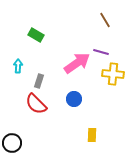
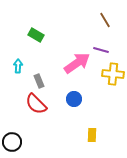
purple line: moved 2 px up
gray rectangle: rotated 40 degrees counterclockwise
black circle: moved 1 px up
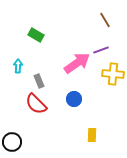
purple line: rotated 35 degrees counterclockwise
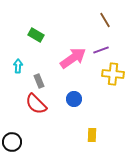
pink arrow: moved 4 px left, 5 px up
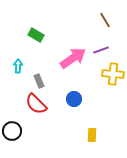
black circle: moved 11 px up
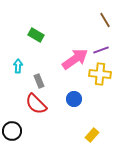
pink arrow: moved 2 px right, 1 px down
yellow cross: moved 13 px left
yellow rectangle: rotated 40 degrees clockwise
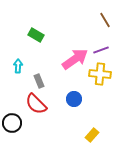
black circle: moved 8 px up
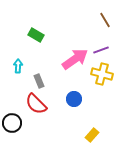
yellow cross: moved 2 px right; rotated 10 degrees clockwise
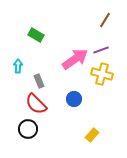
brown line: rotated 63 degrees clockwise
black circle: moved 16 px right, 6 px down
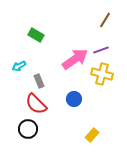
cyan arrow: moved 1 px right; rotated 120 degrees counterclockwise
